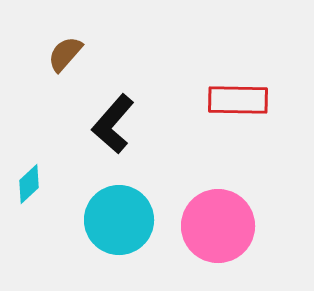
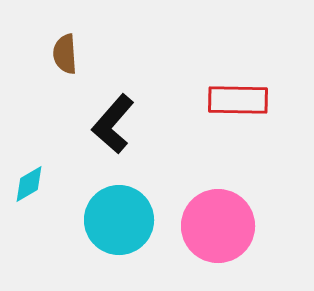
brown semicircle: rotated 45 degrees counterclockwise
cyan diamond: rotated 12 degrees clockwise
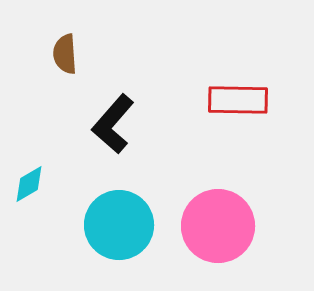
cyan circle: moved 5 px down
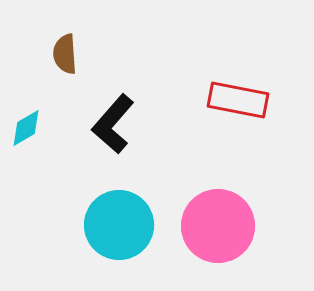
red rectangle: rotated 10 degrees clockwise
cyan diamond: moved 3 px left, 56 px up
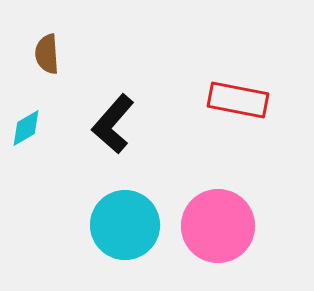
brown semicircle: moved 18 px left
cyan circle: moved 6 px right
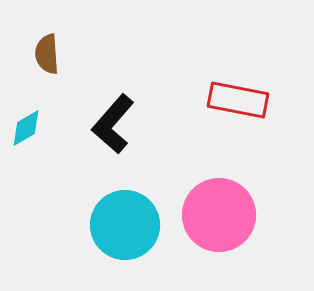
pink circle: moved 1 px right, 11 px up
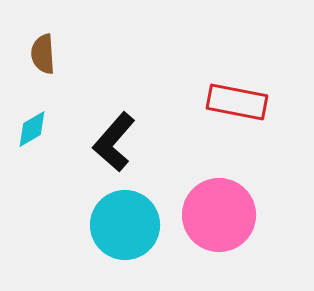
brown semicircle: moved 4 px left
red rectangle: moved 1 px left, 2 px down
black L-shape: moved 1 px right, 18 px down
cyan diamond: moved 6 px right, 1 px down
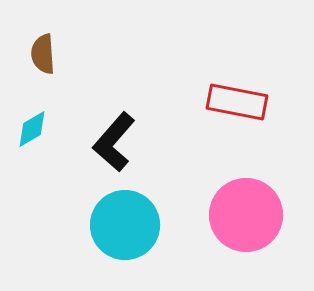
pink circle: moved 27 px right
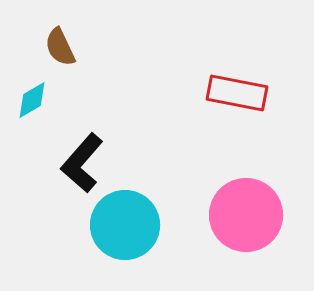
brown semicircle: moved 17 px right, 7 px up; rotated 21 degrees counterclockwise
red rectangle: moved 9 px up
cyan diamond: moved 29 px up
black L-shape: moved 32 px left, 21 px down
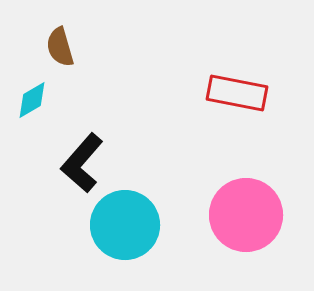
brown semicircle: rotated 9 degrees clockwise
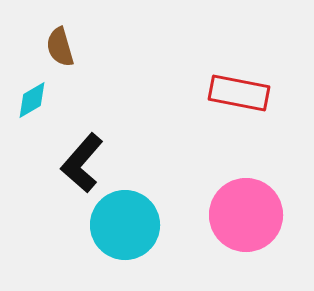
red rectangle: moved 2 px right
